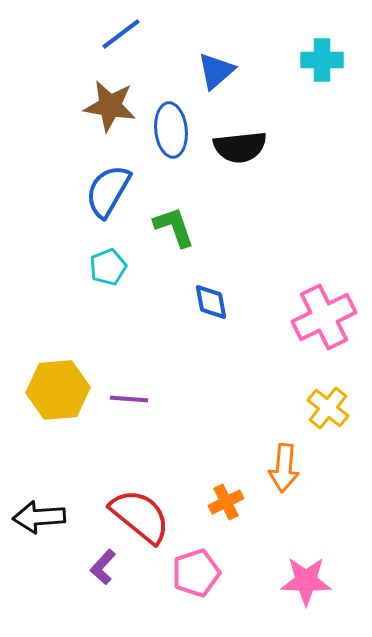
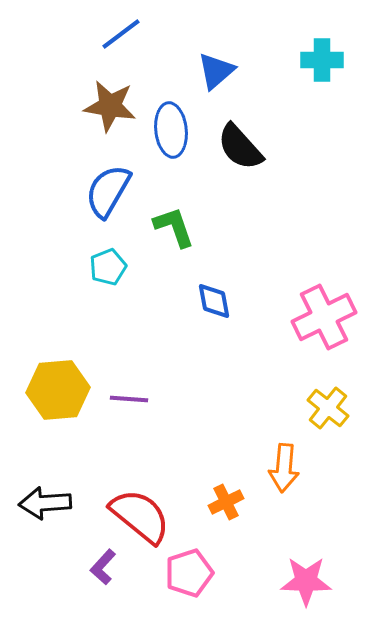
black semicircle: rotated 54 degrees clockwise
blue diamond: moved 3 px right, 1 px up
black arrow: moved 6 px right, 14 px up
pink pentagon: moved 7 px left
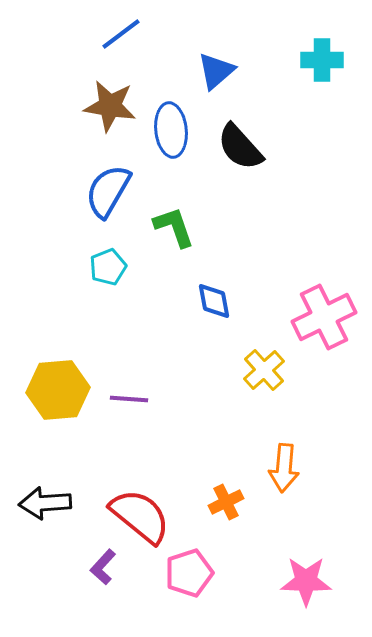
yellow cross: moved 64 px left, 38 px up; rotated 9 degrees clockwise
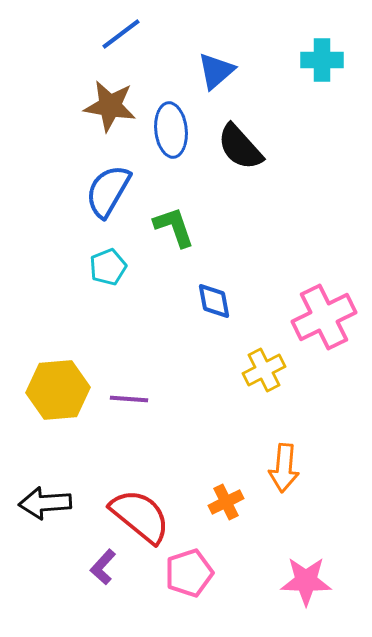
yellow cross: rotated 15 degrees clockwise
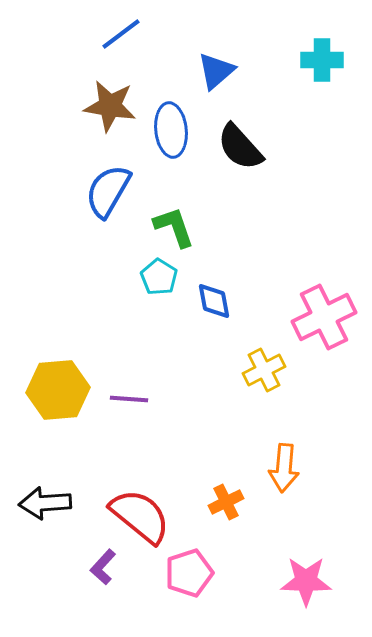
cyan pentagon: moved 51 px right, 10 px down; rotated 18 degrees counterclockwise
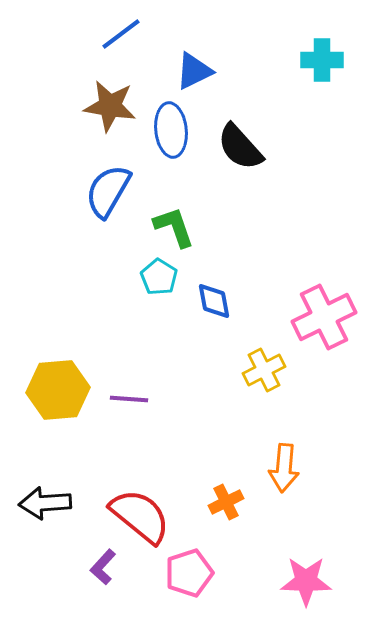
blue triangle: moved 22 px left; rotated 15 degrees clockwise
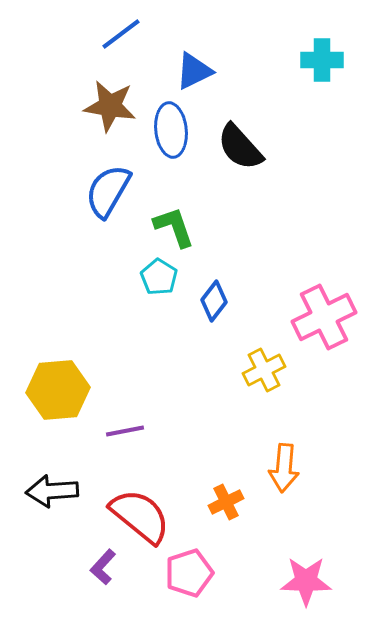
blue diamond: rotated 48 degrees clockwise
purple line: moved 4 px left, 32 px down; rotated 15 degrees counterclockwise
black arrow: moved 7 px right, 12 px up
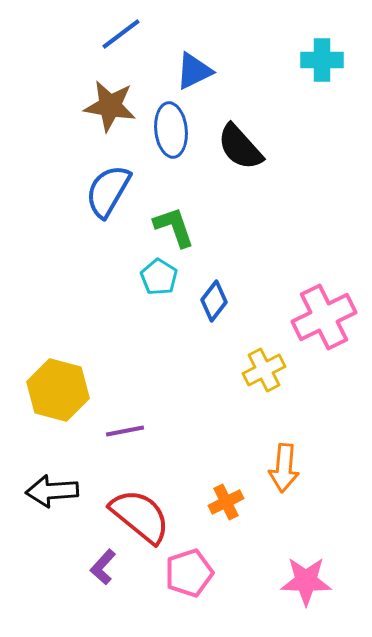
yellow hexagon: rotated 20 degrees clockwise
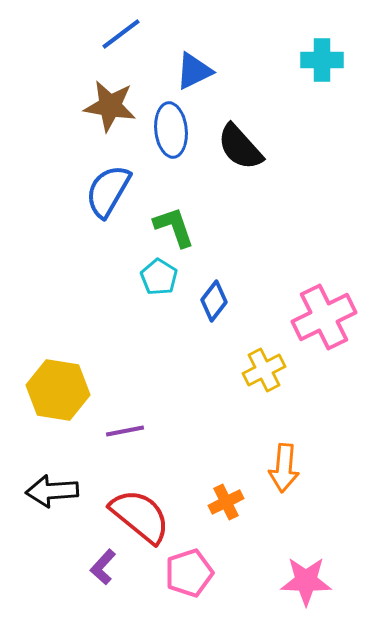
yellow hexagon: rotated 6 degrees counterclockwise
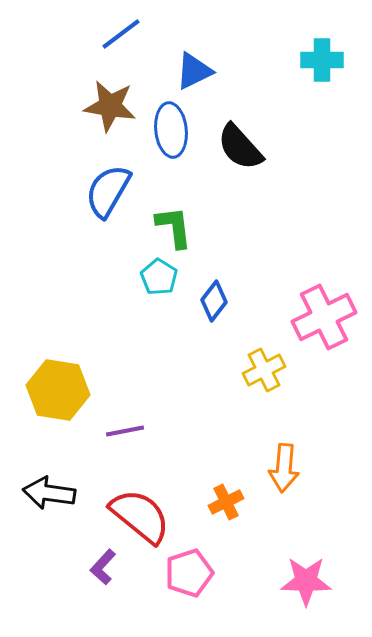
green L-shape: rotated 12 degrees clockwise
black arrow: moved 3 px left, 2 px down; rotated 12 degrees clockwise
